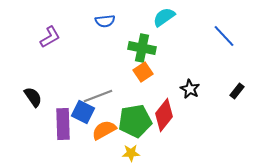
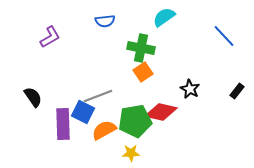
green cross: moved 1 px left
red diamond: moved 3 px left, 3 px up; rotated 64 degrees clockwise
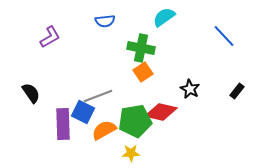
black semicircle: moved 2 px left, 4 px up
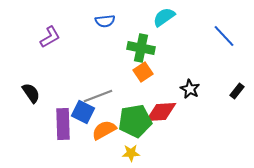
red diamond: rotated 16 degrees counterclockwise
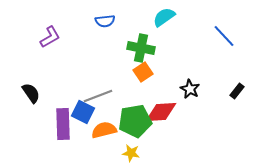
orange semicircle: rotated 15 degrees clockwise
yellow star: rotated 12 degrees clockwise
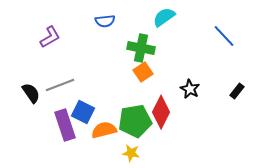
gray line: moved 38 px left, 11 px up
red diamond: rotated 60 degrees counterclockwise
purple rectangle: moved 2 px right, 1 px down; rotated 16 degrees counterclockwise
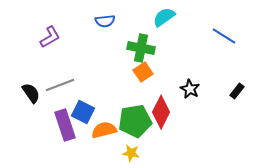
blue line: rotated 15 degrees counterclockwise
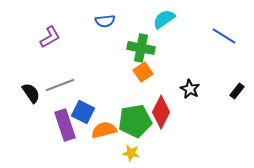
cyan semicircle: moved 2 px down
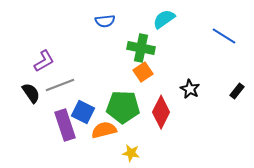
purple L-shape: moved 6 px left, 24 px down
green pentagon: moved 12 px left, 14 px up; rotated 12 degrees clockwise
